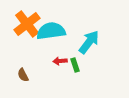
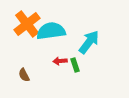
brown semicircle: moved 1 px right
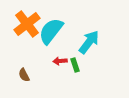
cyan semicircle: rotated 44 degrees counterclockwise
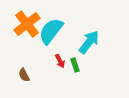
red arrow: rotated 112 degrees counterclockwise
